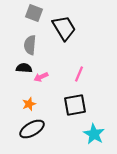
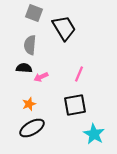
black ellipse: moved 1 px up
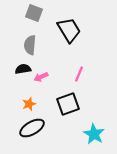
black trapezoid: moved 5 px right, 2 px down
black semicircle: moved 1 px left, 1 px down; rotated 14 degrees counterclockwise
black square: moved 7 px left, 1 px up; rotated 10 degrees counterclockwise
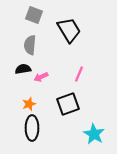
gray square: moved 2 px down
black ellipse: rotated 60 degrees counterclockwise
